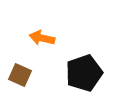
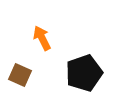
orange arrow: rotated 50 degrees clockwise
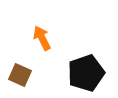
black pentagon: moved 2 px right
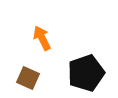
brown square: moved 8 px right, 3 px down
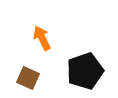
black pentagon: moved 1 px left, 2 px up
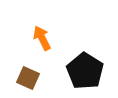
black pentagon: rotated 21 degrees counterclockwise
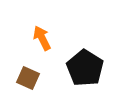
black pentagon: moved 3 px up
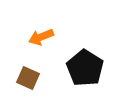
orange arrow: moved 1 px left, 1 px up; rotated 85 degrees counterclockwise
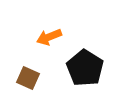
orange arrow: moved 8 px right
